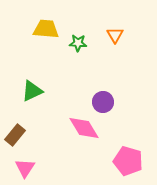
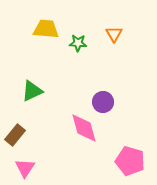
orange triangle: moved 1 px left, 1 px up
pink diamond: rotated 16 degrees clockwise
pink pentagon: moved 2 px right
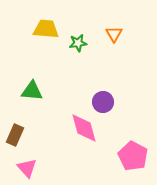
green star: rotated 12 degrees counterclockwise
green triangle: rotated 30 degrees clockwise
brown rectangle: rotated 15 degrees counterclockwise
pink pentagon: moved 3 px right, 5 px up; rotated 12 degrees clockwise
pink triangle: moved 2 px right; rotated 15 degrees counterclockwise
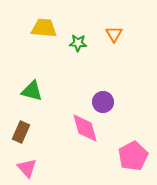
yellow trapezoid: moved 2 px left, 1 px up
green star: rotated 12 degrees clockwise
green triangle: rotated 10 degrees clockwise
pink diamond: moved 1 px right
brown rectangle: moved 6 px right, 3 px up
pink pentagon: rotated 16 degrees clockwise
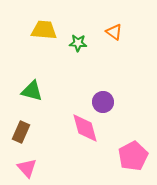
yellow trapezoid: moved 2 px down
orange triangle: moved 2 px up; rotated 24 degrees counterclockwise
